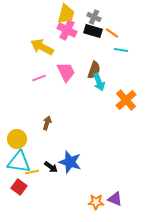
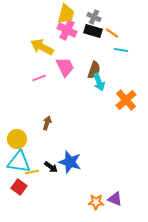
pink trapezoid: moved 1 px left, 5 px up
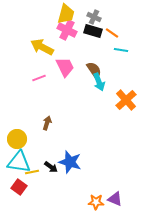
brown semicircle: rotated 54 degrees counterclockwise
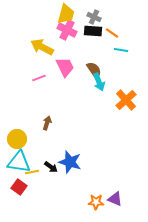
black rectangle: rotated 12 degrees counterclockwise
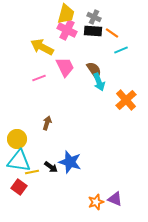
cyan line: rotated 32 degrees counterclockwise
cyan triangle: moved 1 px up
orange star: rotated 21 degrees counterclockwise
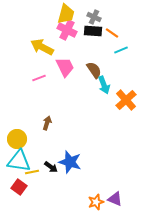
cyan arrow: moved 5 px right, 3 px down
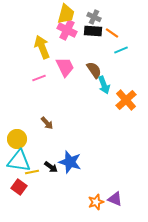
yellow arrow: rotated 40 degrees clockwise
brown arrow: rotated 120 degrees clockwise
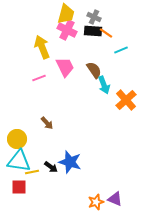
orange line: moved 6 px left
red square: rotated 35 degrees counterclockwise
